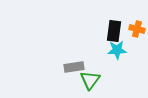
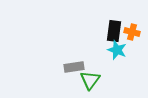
orange cross: moved 5 px left, 3 px down
cyan star: rotated 24 degrees clockwise
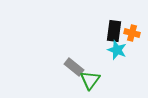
orange cross: moved 1 px down
gray rectangle: rotated 48 degrees clockwise
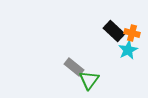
black rectangle: rotated 55 degrees counterclockwise
cyan star: moved 11 px right; rotated 24 degrees clockwise
green triangle: moved 1 px left
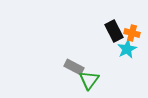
black rectangle: rotated 20 degrees clockwise
cyan star: moved 1 px left, 1 px up
gray rectangle: rotated 12 degrees counterclockwise
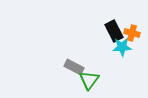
cyan star: moved 5 px left, 2 px up; rotated 24 degrees clockwise
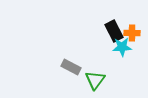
orange cross: rotated 14 degrees counterclockwise
gray rectangle: moved 3 px left
green triangle: moved 6 px right
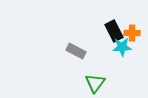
gray rectangle: moved 5 px right, 16 px up
green triangle: moved 3 px down
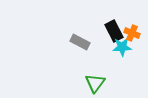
orange cross: rotated 21 degrees clockwise
gray rectangle: moved 4 px right, 9 px up
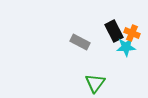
cyan star: moved 4 px right
